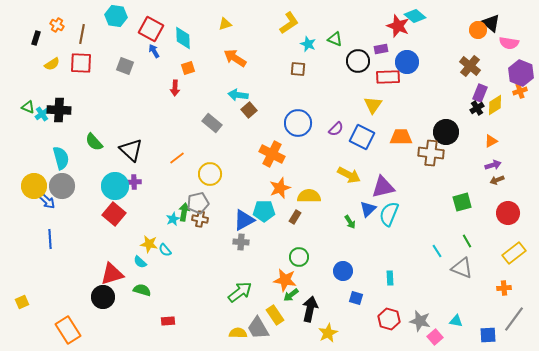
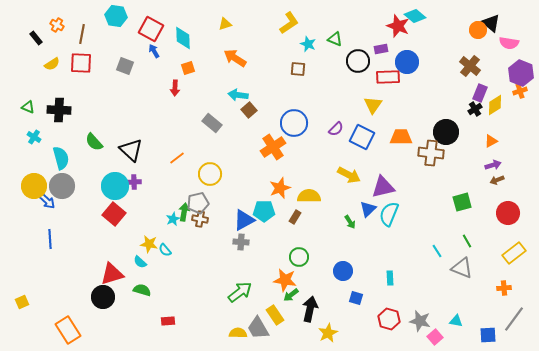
black rectangle at (36, 38): rotated 56 degrees counterclockwise
black cross at (477, 108): moved 2 px left, 1 px down
cyan cross at (42, 114): moved 8 px left, 23 px down; rotated 24 degrees counterclockwise
blue circle at (298, 123): moved 4 px left
orange cross at (272, 154): moved 1 px right, 7 px up; rotated 30 degrees clockwise
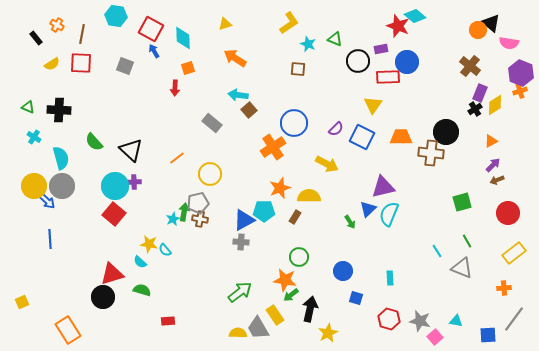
purple arrow at (493, 165): rotated 28 degrees counterclockwise
yellow arrow at (349, 175): moved 22 px left, 11 px up
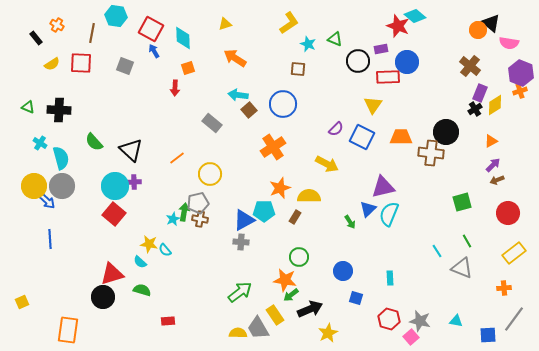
brown line at (82, 34): moved 10 px right, 1 px up
blue circle at (294, 123): moved 11 px left, 19 px up
cyan cross at (34, 137): moved 6 px right, 6 px down
black arrow at (310, 309): rotated 55 degrees clockwise
orange rectangle at (68, 330): rotated 40 degrees clockwise
pink square at (435, 337): moved 24 px left
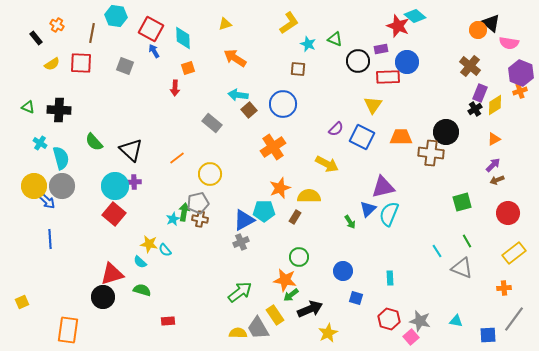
orange triangle at (491, 141): moved 3 px right, 2 px up
gray cross at (241, 242): rotated 28 degrees counterclockwise
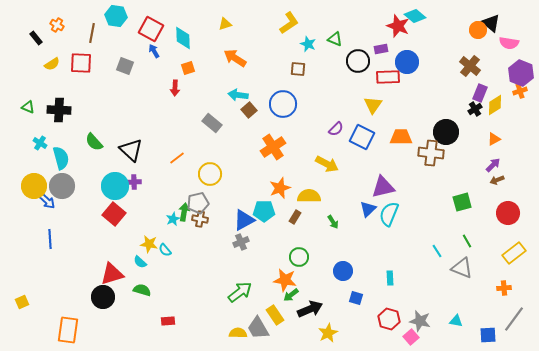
green arrow at (350, 222): moved 17 px left
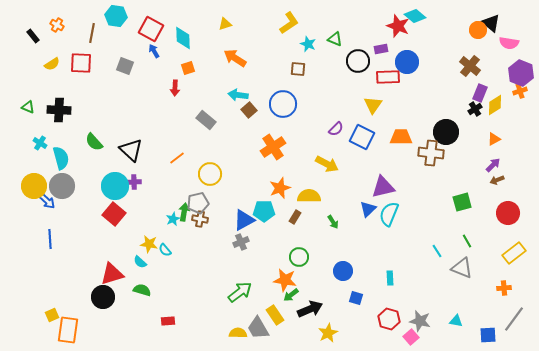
black rectangle at (36, 38): moved 3 px left, 2 px up
gray rectangle at (212, 123): moved 6 px left, 3 px up
yellow square at (22, 302): moved 30 px right, 13 px down
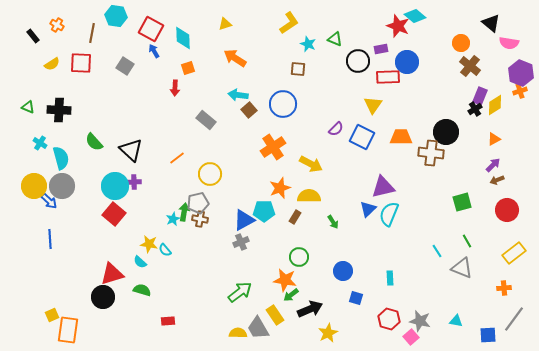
orange circle at (478, 30): moved 17 px left, 13 px down
gray square at (125, 66): rotated 12 degrees clockwise
purple rectangle at (480, 93): moved 3 px down
yellow arrow at (327, 164): moved 16 px left
blue arrow at (47, 201): moved 2 px right
red circle at (508, 213): moved 1 px left, 3 px up
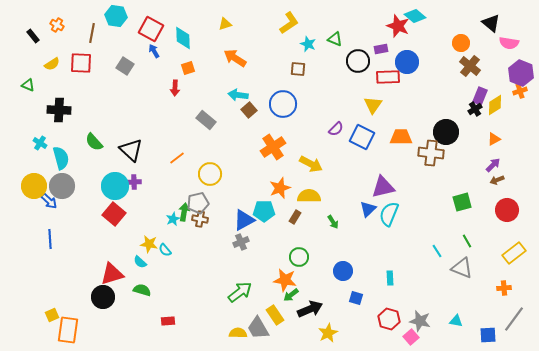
green triangle at (28, 107): moved 22 px up
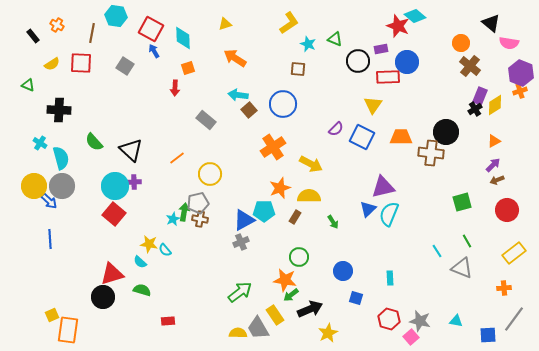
orange triangle at (494, 139): moved 2 px down
